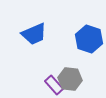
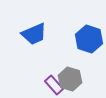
gray hexagon: rotated 10 degrees clockwise
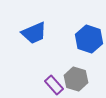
blue trapezoid: moved 1 px up
gray hexagon: moved 6 px right
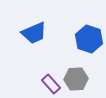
gray hexagon: rotated 20 degrees counterclockwise
purple rectangle: moved 3 px left, 1 px up
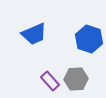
blue trapezoid: moved 1 px down
purple rectangle: moved 1 px left, 3 px up
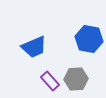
blue trapezoid: moved 13 px down
blue hexagon: rotated 8 degrees counterclockwise
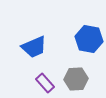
purple rectangle: moved 5 px left, 2 px down
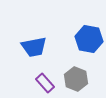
blue trapezoid: rotated 12 degrees clockwise
gray hexagon: rotated 25 degrees clockwise
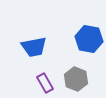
purple rectangle: rotated 12 degrees clockwise
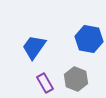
blue trapezoid: rotated 136 degrees clockwise
